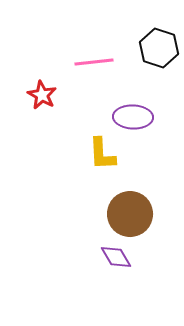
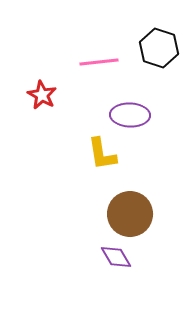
pink line: moved 5 px right
purple ellipse: moved 3 px left, 2 px up
yellow L-shape: rotated 6 degrees counterclockwise
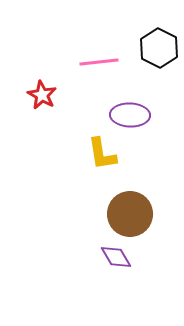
black hexagon: rotated 9 degrees clockwise
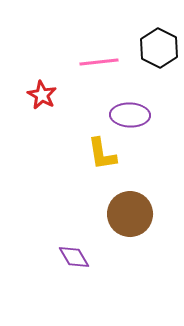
purple diamond: moved 42 px left
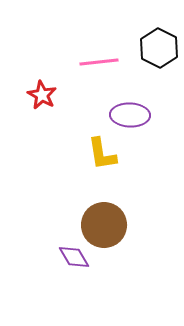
brown circle: moved 26 px left, 11 px down
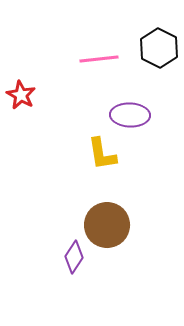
pink line: moved 3 px up
red star: moved 21 px left
brown circle: moved 3 px right
purple diamond: rotated 64 degrees clockwise
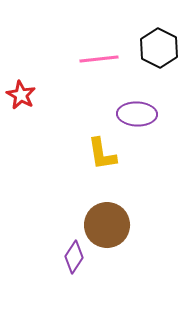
purple ellipse: moved 7 px right, 1 px up
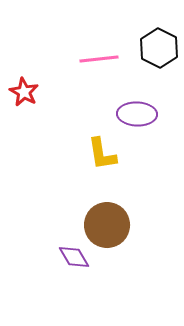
red star: moved 3 px right, 3 px up
purple diamond: rotated 64 degrees counterclockwise
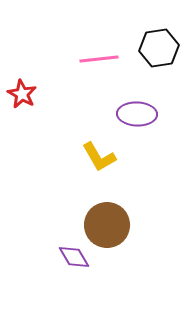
black hexagon: rotated 24 degrees clockwise
red star: moved 2 px left, 2 px down
yellow L-shape: moved 3 px left, 3 px down; rotated 21 degrees counterclockwise
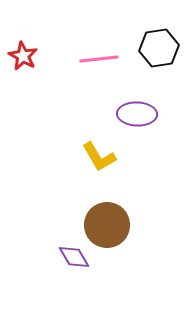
red star: moved 1 px right, 38 px up
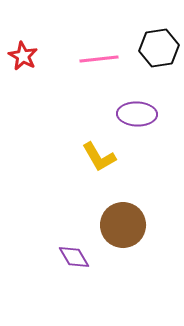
brown circle: moved 16 px right
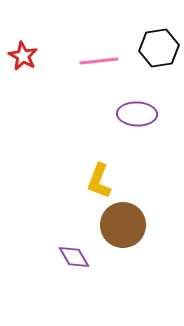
pink line: moved 2 px down
yellow L-shape: moved 24 px down; rotated 51 degrees clockwise
